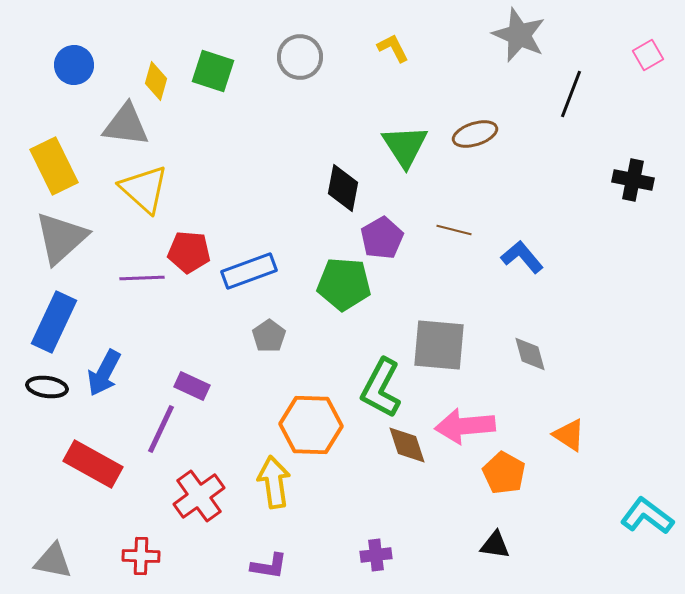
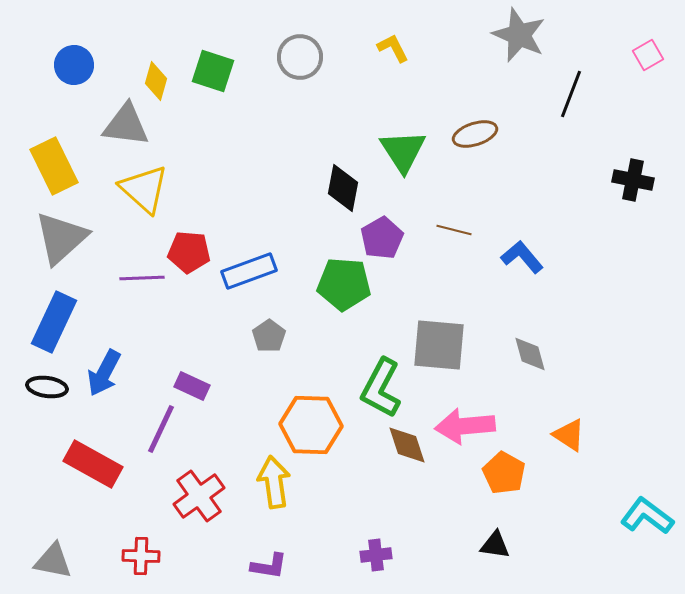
green triangle at (405, 146): moved 2 px left, 5 px down
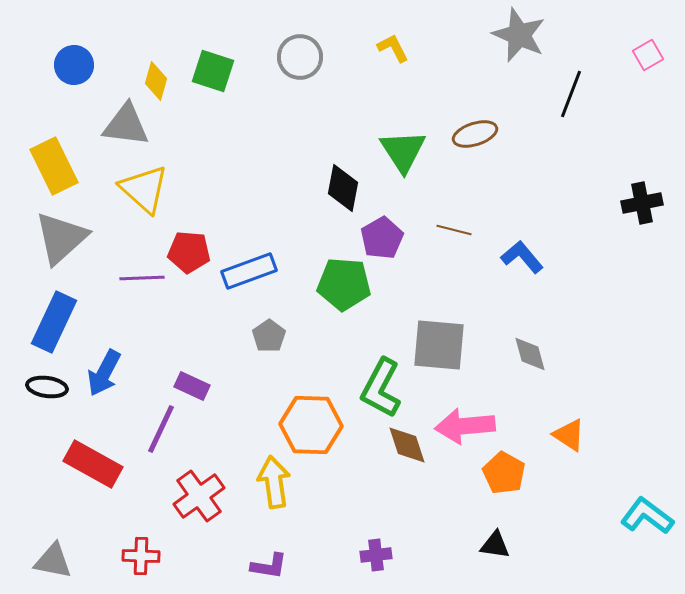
black cross at (633, 180): moved 9 px right, 23 px down; rotated 24 degrees counterclockwise
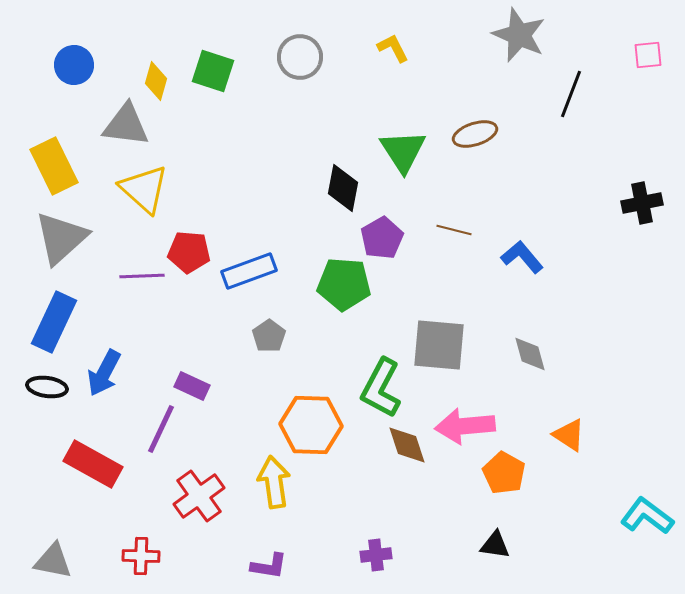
pink square at (648, 55): rotated 24 degrees clockwise
purple line at (142, 278): moved 2 px up
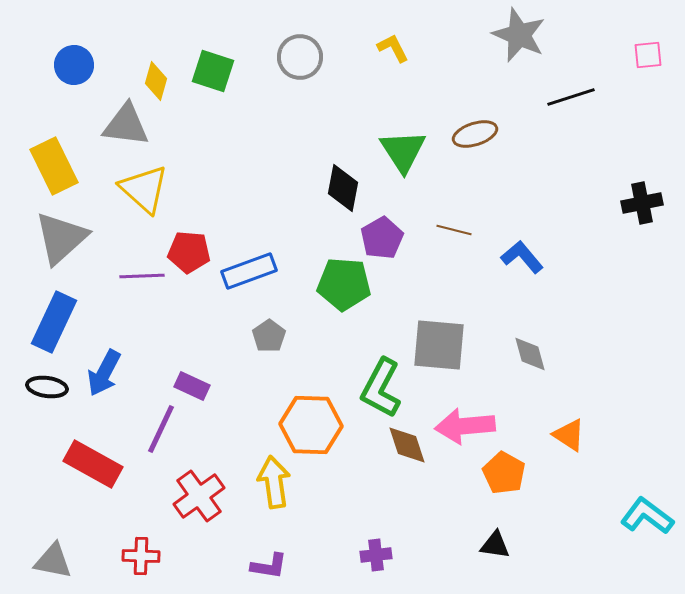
black line at (571, 94): moved 3 px down; rotated 51 degrees clockwise
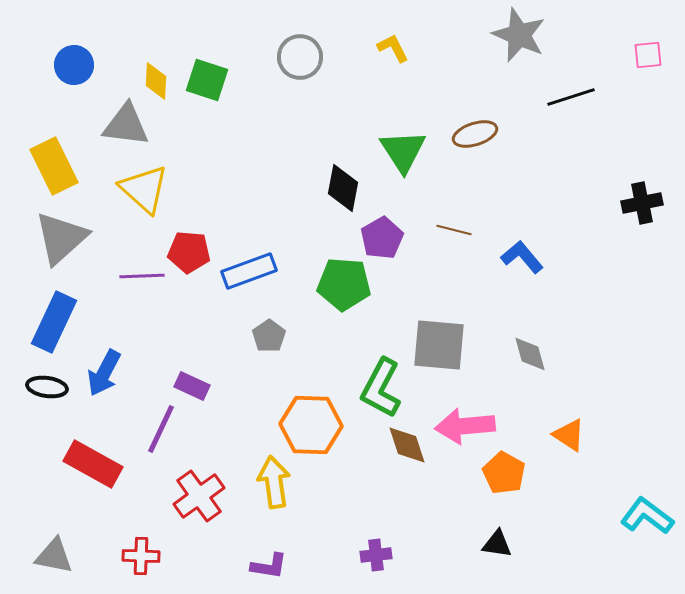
green square at (213, 71): moved 6 px left, 9 px down
yellow diamond at (156, 81): rotated 12 degrees counterclockwise
black triangle at (495, 545): moved 2 px right, 1 px up
gray triangle at (53, 561): moved 1 px right, 5 px up
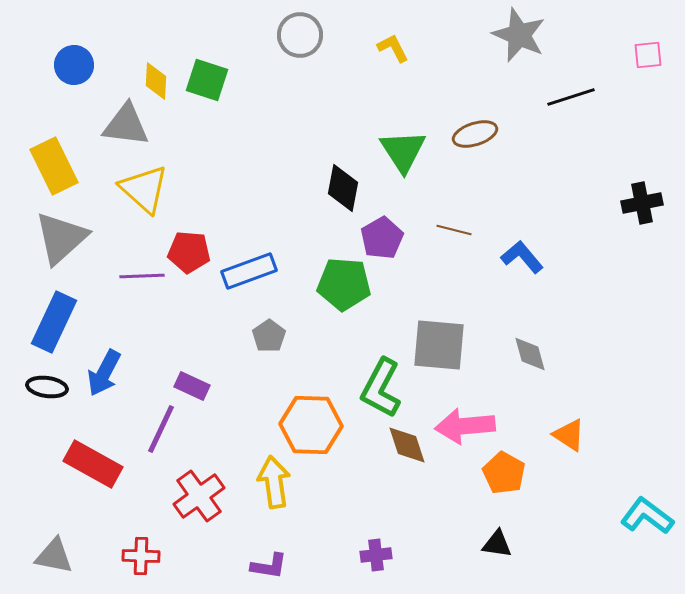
gray circle at (300, 57): moved 22 px up
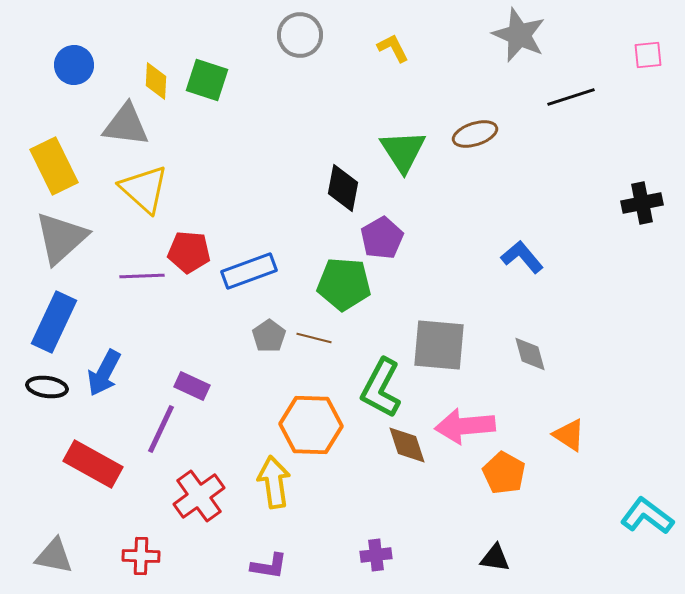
brown line at (454, 230): moved 140 px left, 108 px down
black triangle at (497, 544): moved 2 px left, 14 px down
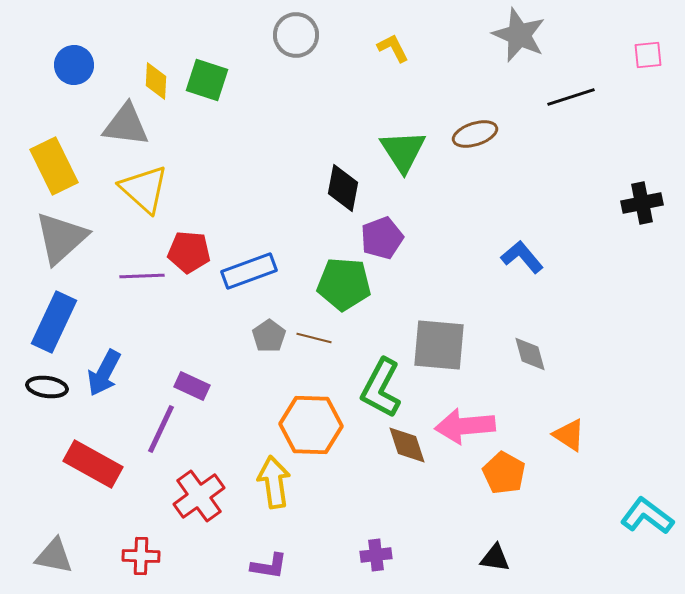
gray circle at (300, 35): moved 4 px left
purple pentagon at (382, 238): rotated 9 degrees clockwise
